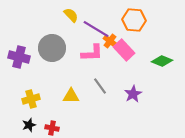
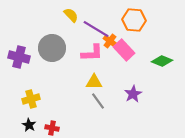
gray line: moved 2 px left, 15 px down
yellow triangle: moved 23 px right, 14 px up
black star: rotated 24 degrees counterclockwise
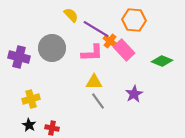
purple star: moved 1 px right
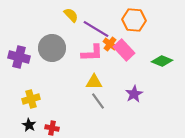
orange cross: moved 3 px down
